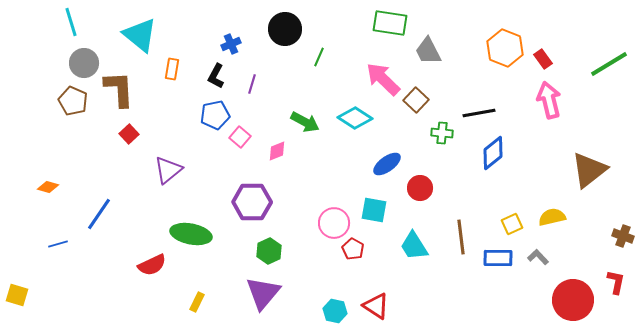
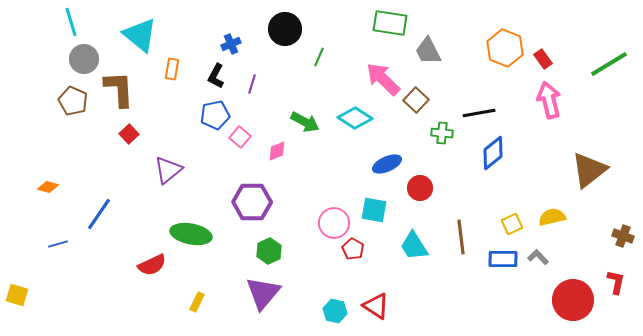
gray circle at (84, 63): moved 4 px up
blue ellipse at (387, 164): rotated 12 degrees clockwise
blue rectangle at (498, 258): moved 5 px right, 1 px down
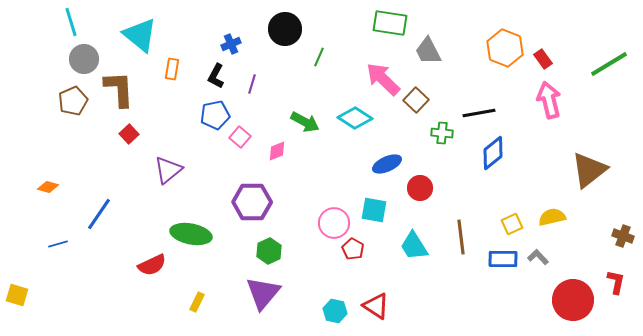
brown pentagon at (73, 101): rotated 24 degrees clockwise
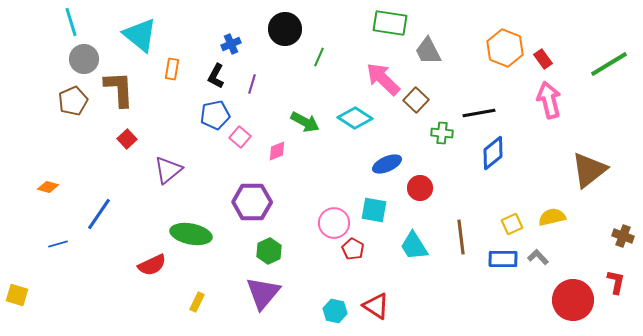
red square at (129, 134): moved 2 px left, 5 px down
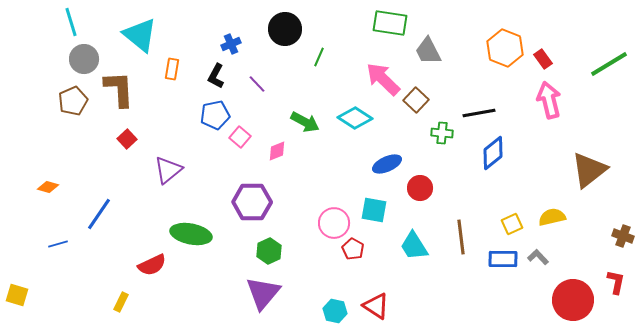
purple line at (252, 84): moved 5 px right; rotated 60 degrees counterclockwise
yellow rectangle at (197, 302): moved 76 px left
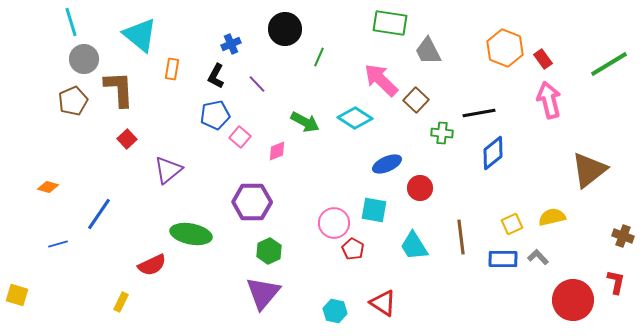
pink arrow at (383, 79): moved 2 px left, 1 px down
red triangle at (376, 306): moved 7 px right, 3 px up
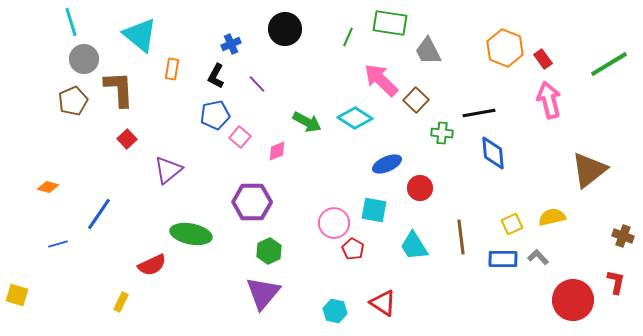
green line at (319, 57): moved 29 px right, 20 px up
green arrow at (305, 122): moved 2 px right
blue diamond at (493, 153): rotated 56 degrees counterclockwise
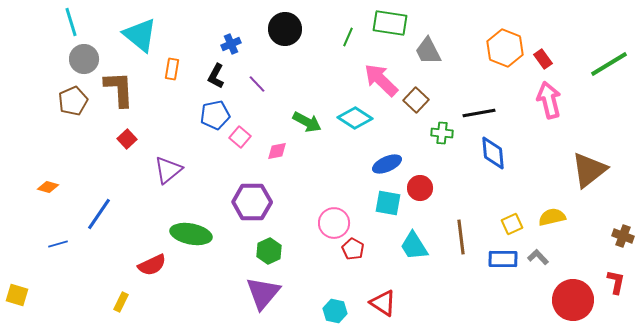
pink diamond at (277, 151): rotated 10 degrees clockwise
cyan square at (374, 210): moved 14 px right, 7 px up
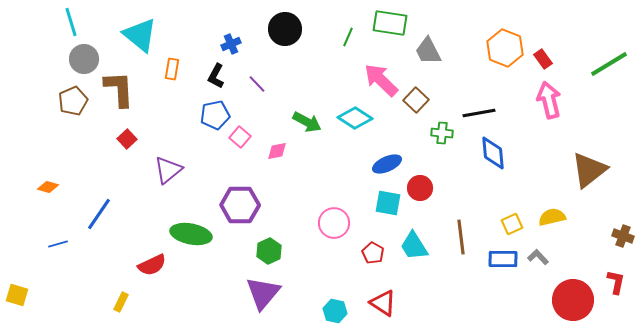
purple hexagon at (252, 202): moved 12 px left, 3 px down
red pentagon at (353, 249): moved 20 px right, 4 px down
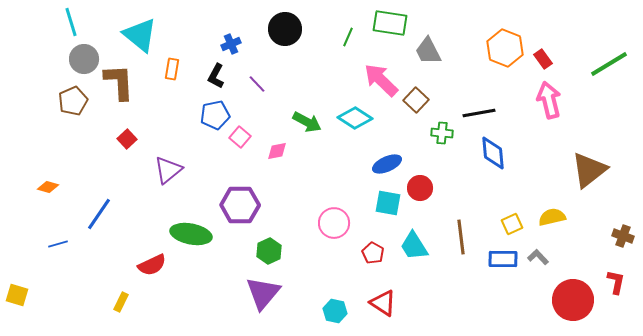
brown L-shape at (119, 89): moved 7 px up
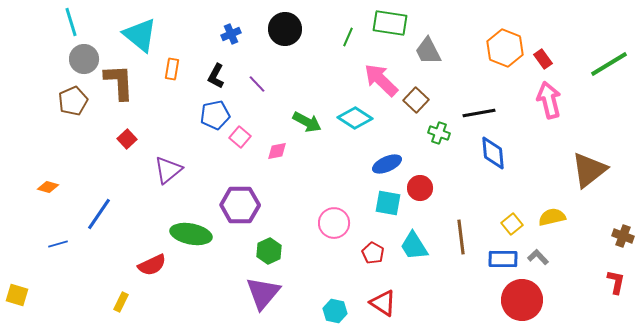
blue cross at (231, 44): moved 10 px up
green cross at (442, 133): moved 3 px left; rotated 15 degrees clockwise
yellow square at (512, 224): rotated 15 degrees counterclockwise
red circle at (573, 300): moved 51 px left
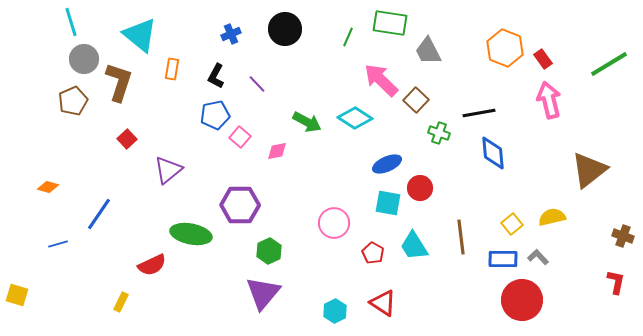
brown L-shape at (119, 82): rotated 21 degrees clockwise
cyan hexagon at (335, 311): rotated 20 degrees clockwise
